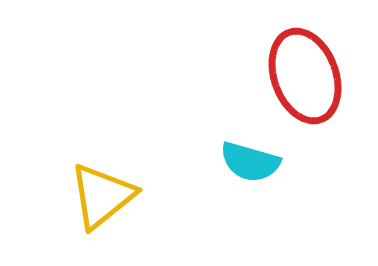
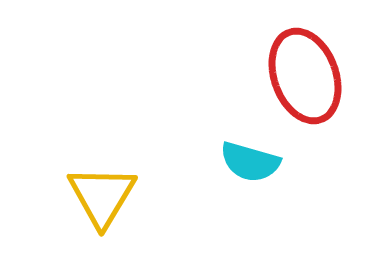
yellow triangle: rotated 20 degrees counterclockwise
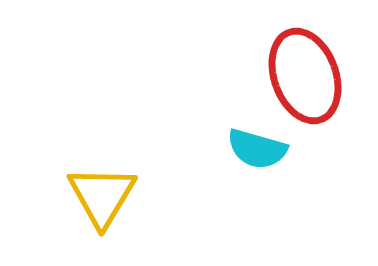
cyan semicircle: moved 7 px right, 13 px up
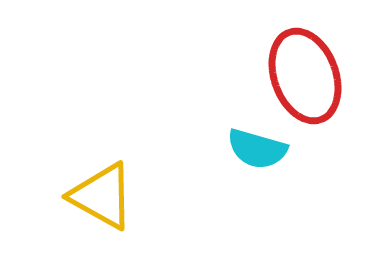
yellow triangle: rotated 32 degrees counterclockwise
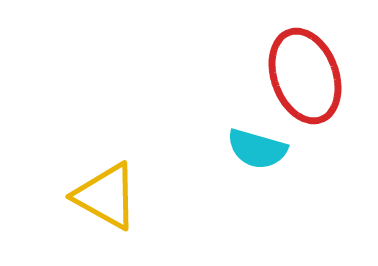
yellow triangle: moved 4 px right
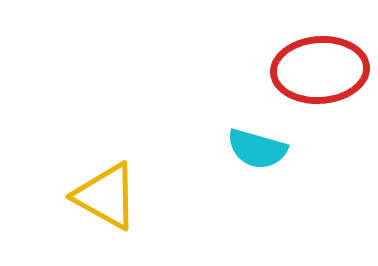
red ellipse: moved 15 px right, 6 px up; rotated 74 degrees counterclockwise
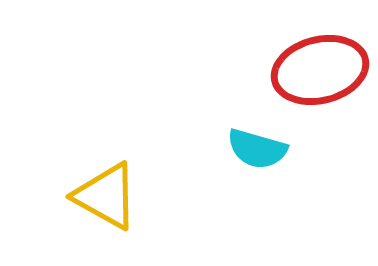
red ellipse: rotated 10 degrees counterclockwise
